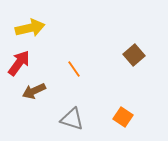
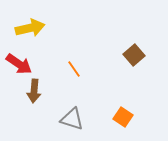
red arrow: moved 1 px down; rotated 88 degrees clockwise
brown arrow: rotated 60 degrees counterclockwise
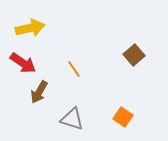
red arrow: moved 4 px right, 1 px up
brown arrow: moved 5 px right, 1 px down; rotated 25 degrees clockwise
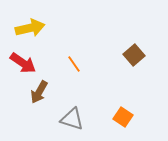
orange line: moved 5 px up
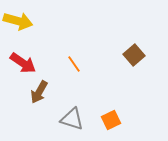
yellow arrow: moved 12 px left, 7 px up; rotated 28 degrees clockwise
orange square: moved 12 px left, 3 px down; rotated 30 degrees clockwise
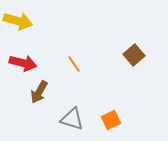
red arrow: rotated 20 degrees counterclockwise
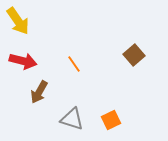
yellow arrow: rotated 40 degrees clockwise
red arrow: moved 2 px up
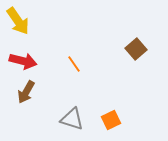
brown square: moved 2 px right, 6 px up
brown arrow: moved 13 px left
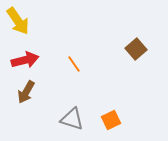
red arrow: moved 2 px right, 1 px up; rotated 28 degrees counterclockwise
